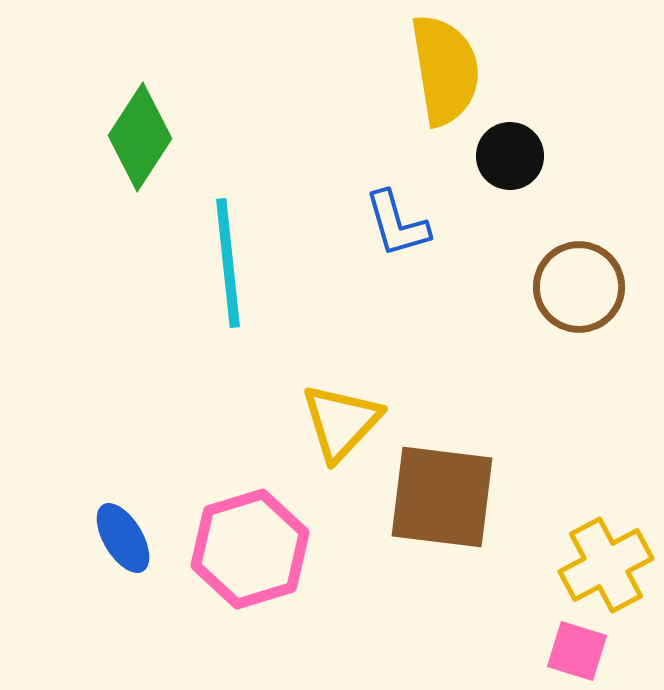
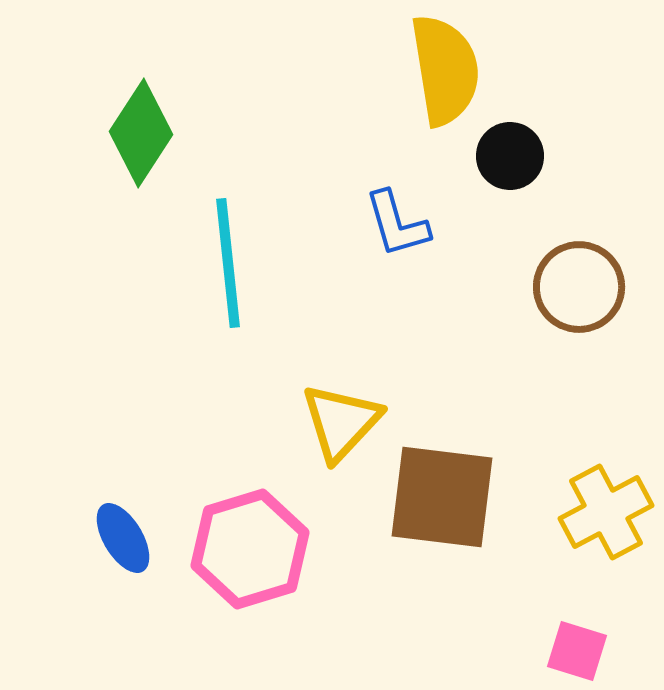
green diamond: moved 1 px right, 4 px up
yellow cross: moved 53 px up
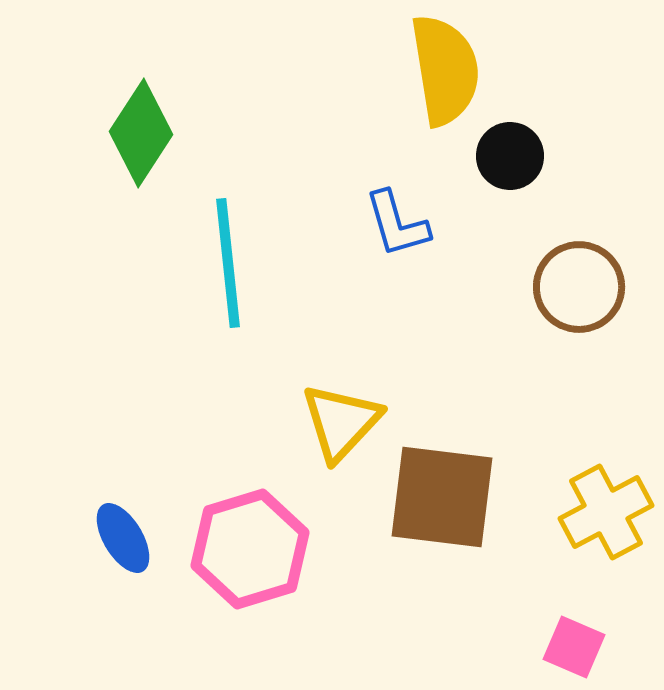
pink square: moved 3 px left, 4 px up; rotated 6 degrees clockwise
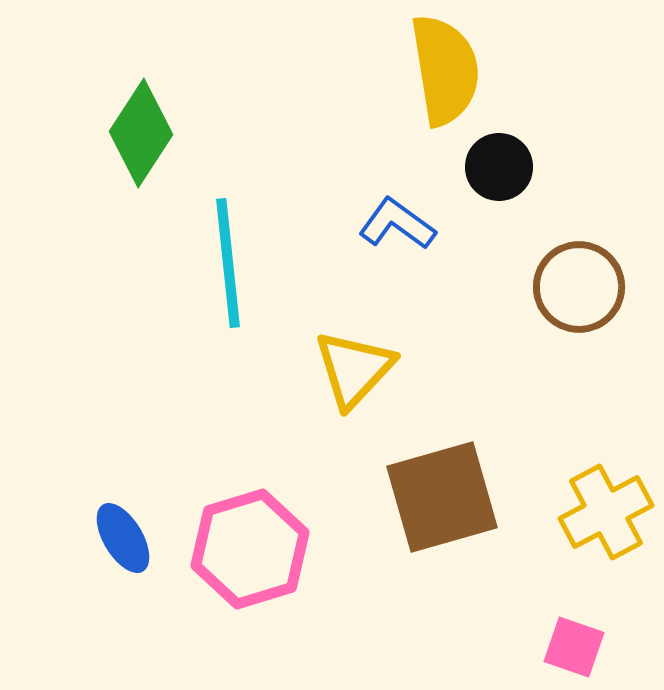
black circle: moved 11 px left, 11 px down
blue L-shape: rotated 142 degrees clockwise
yellow triangle: moved 13 px right, 53 px up
brown square: rotated 23 degrees counterclockwise
pink square: rotated 4 degrees counterclockwise
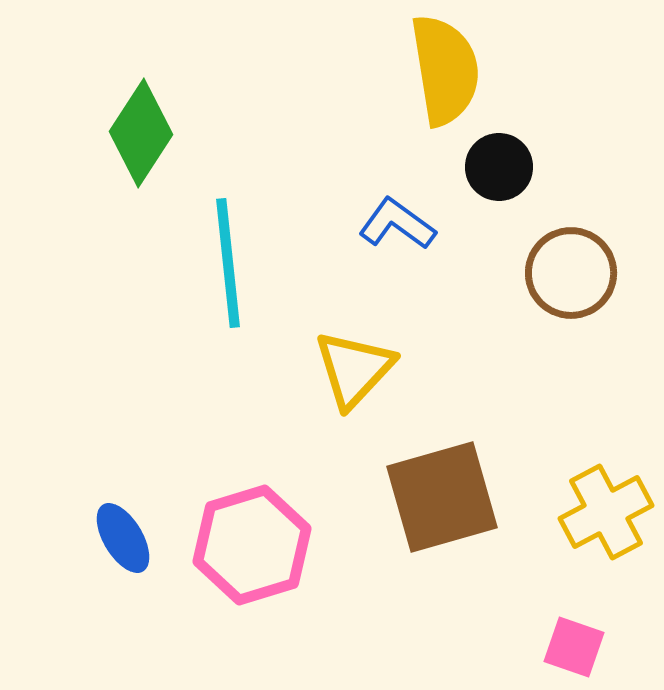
brown circle: moved 8 px left, 14 px up
pink hexagon: moved 2 px right, 4 px up
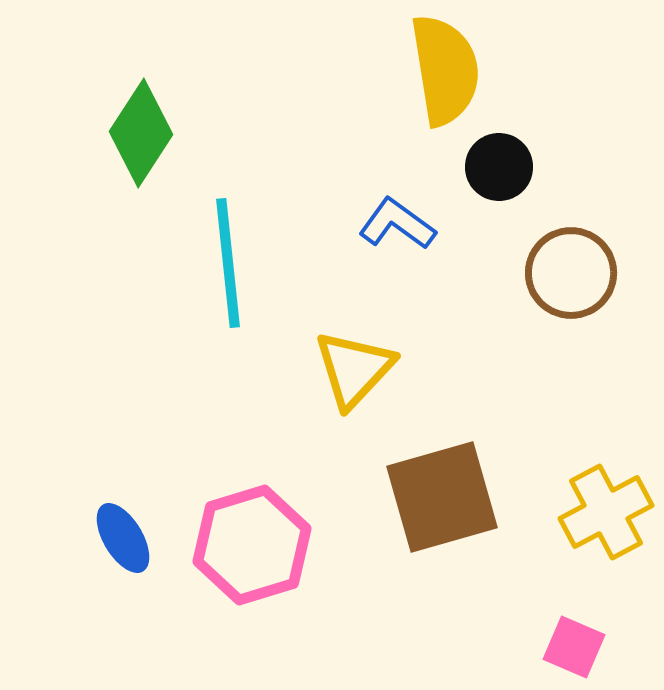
pink square: rotated 4 degrees clockwise
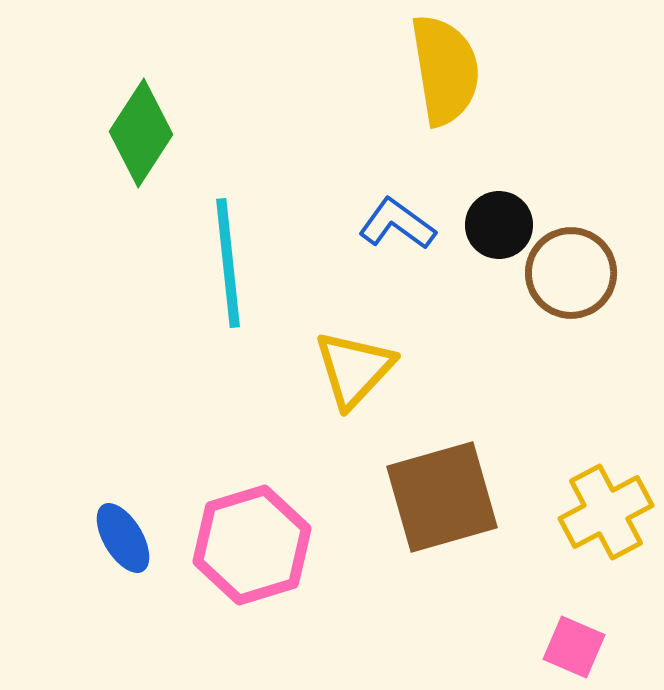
black circle: moved 58 px down
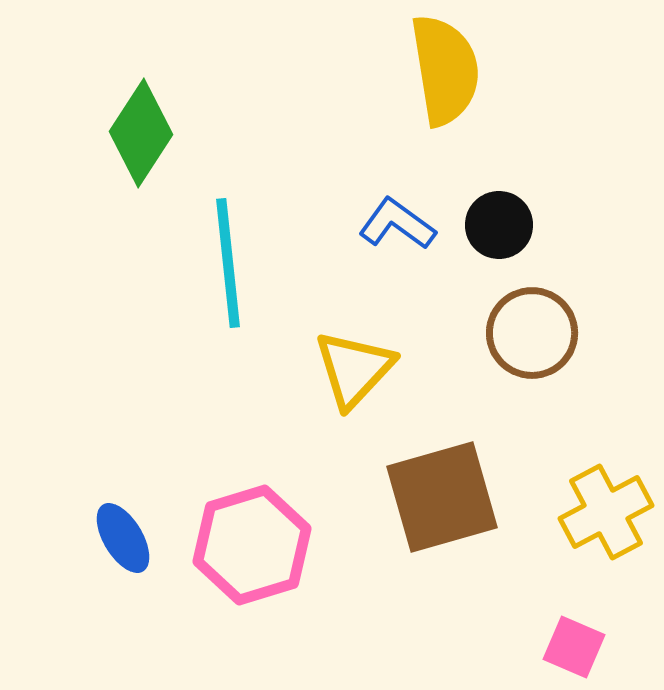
brown circle: moved 39 px left, 60 px down
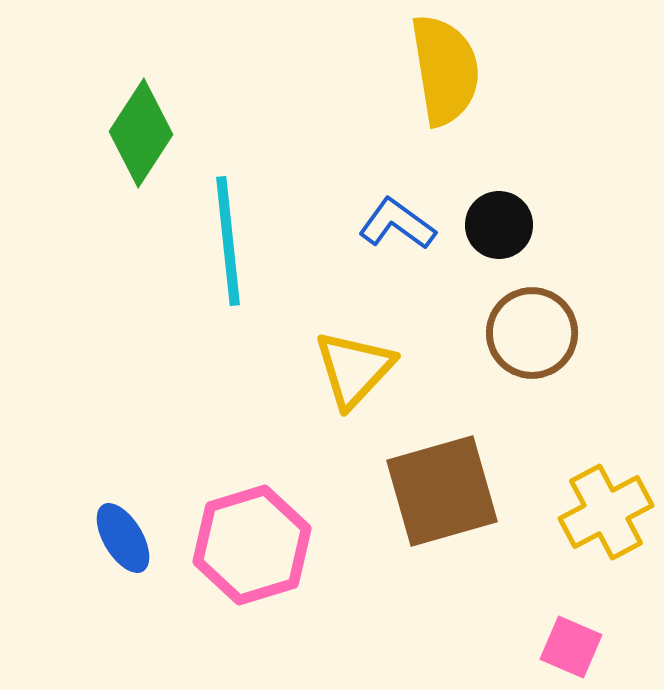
cyan line: moved 22 px up
brown square: moved 6 px up
pink square: moved 3 px left
